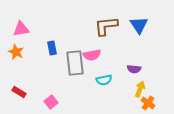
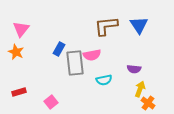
pink triangle: rotated 42 degrees counterclockwise
blue rectangle: moved 7 px right, 1 px down; rotated 40 degrees clockwise
red rectangle: rotated 48 degrees counterclockwise
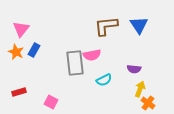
blue rectangle: moved 25 px left, 1 px down
cyan semicircle: rotated 14 degrees counterclockwise
pink square: rotated 24 degrees counterclockwise
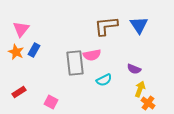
purple semicircle: rotated 16 degrees clockwise
red rectangle: rotated 16 degrees counterclockwise
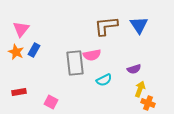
purple semicircle: rotated 40 degrees counterclockwise
red rectangle: rotated 24 degrees clockwise
orange cross: rotated 16 degrees counterclockwise
